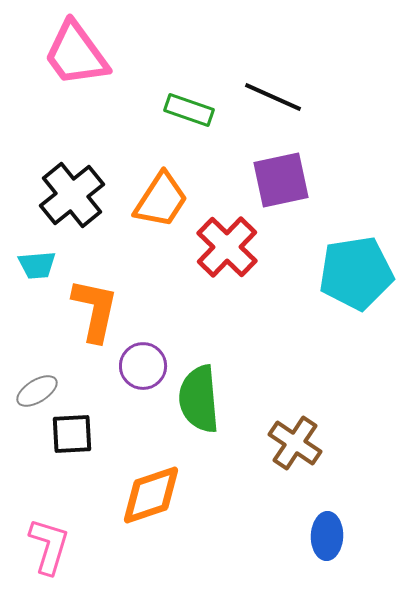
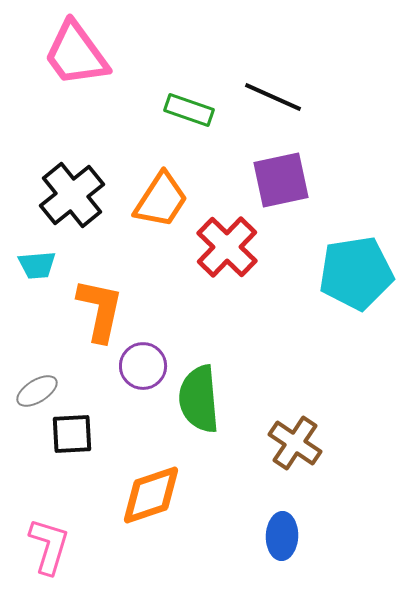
orange L-shape: moved 5 px right
blue ellipse: moved 45 px left
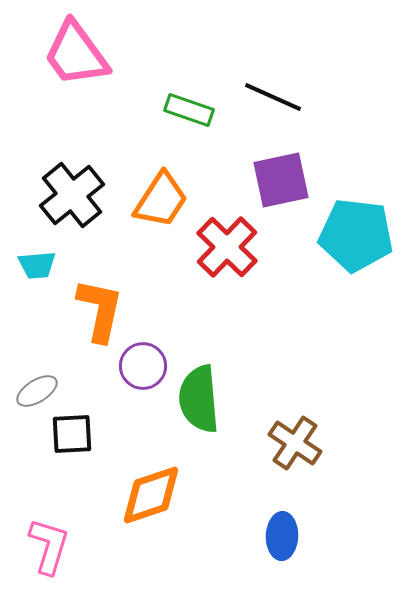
cyan pentagon: moved 38 px up; rotated 16 degrees clockwise
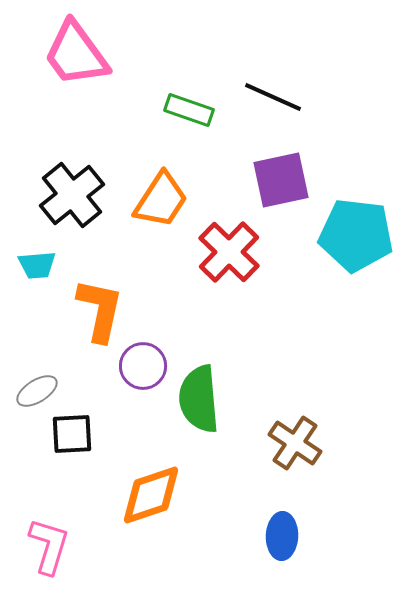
red cross: moved 2 px right, 5 px down
